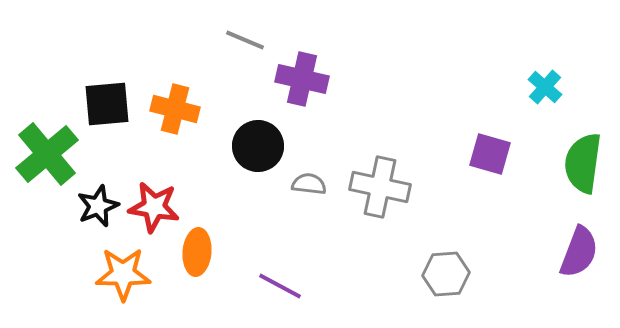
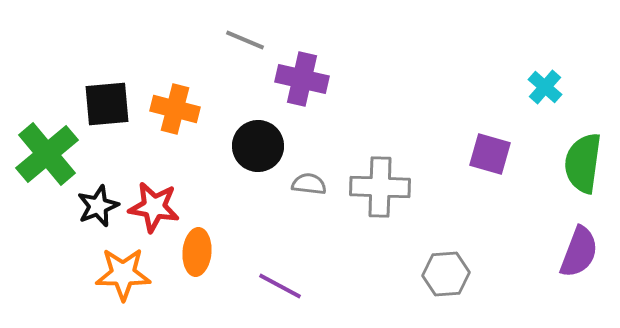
gray cross: rotated 10 degrees counterclockwise
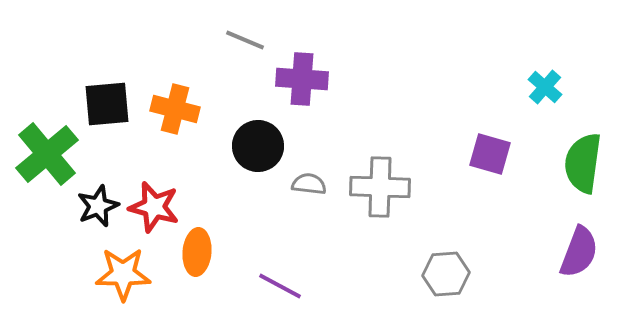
purple cross: rotated 9 degrees counterclockwise
red star: rotated 6 degrees clockwise
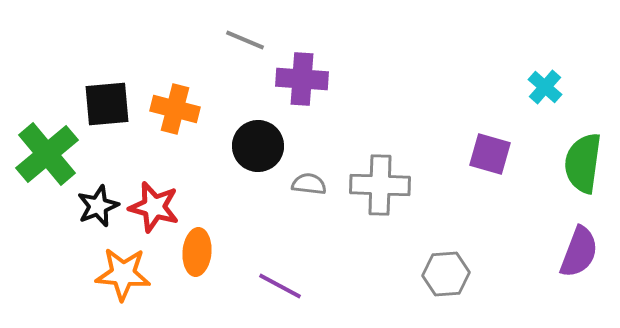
gray cross: moved 2 px up
orange star: rotated 4 degrees clockwise
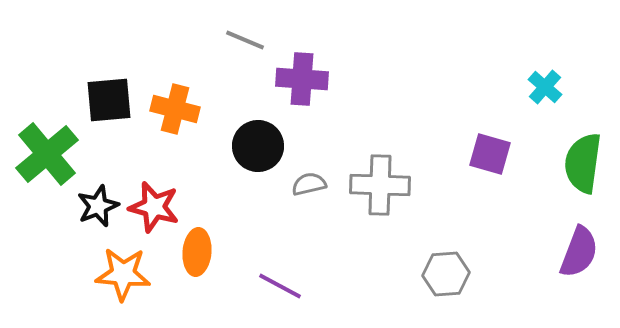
black square: moved 2 px right, 4 px up
gray semicircle: rotated 20 degrees counterclockwise
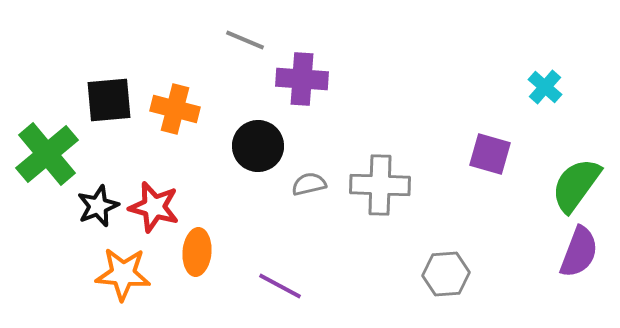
green semicircle: moved 7 px left, 22 px down; rotated 28 degrees clockwise
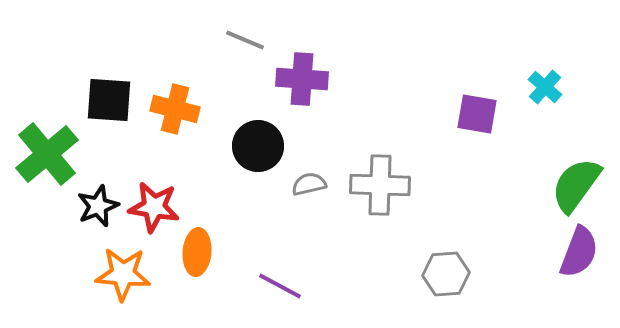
black square: rotated 9 degrees clockwise
purple square: moved 13 px left, 40 px up; rotated 6 degrees counterclockwise
red star: rotated 6 degrees counterclockwise
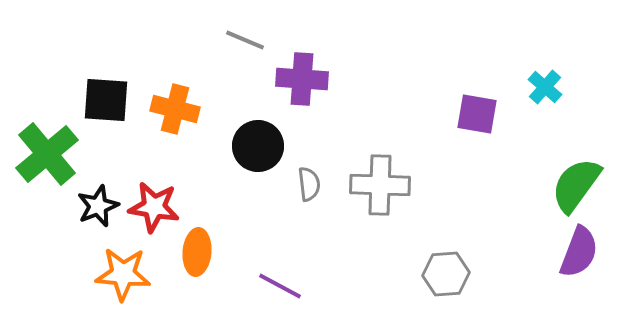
black square: moved 3 px left
gray semicircle: rotated 96 degrees clockwise
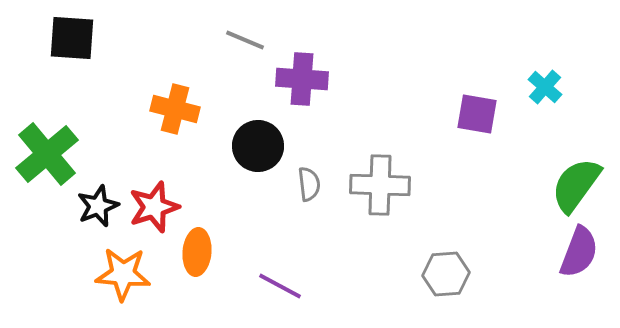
black square: moved 34 px left, 62 px up
red star: rotated 27 degrees counterclockwise
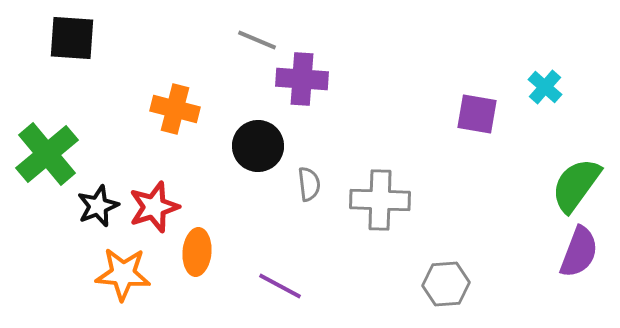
gray line: moved 12 px right
gray cross: moved 15 px down
gray hexagon: moved 10 px down
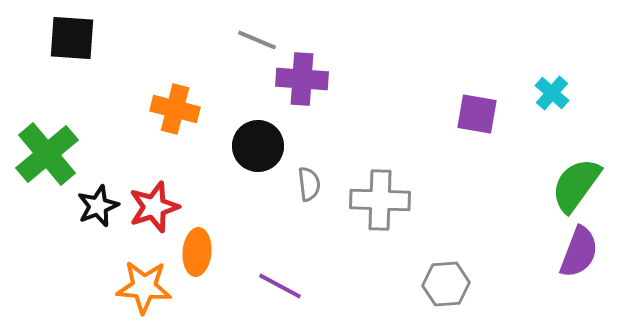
cyan cross: moved 7 px right, 6 px down
orange star: moved 21 px right, 13 px down
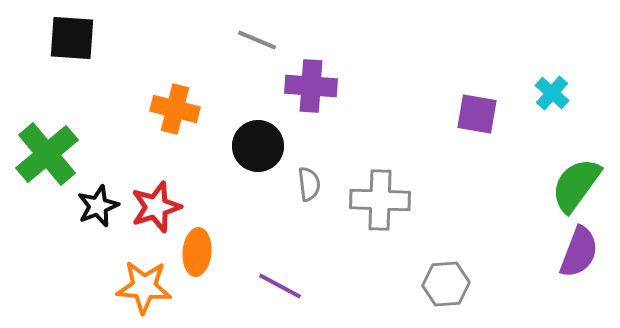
purple cross: moved 9 px right, 7 px down
red star: moved 2 px right
